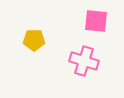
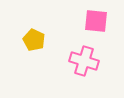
yellow pentagon: rotated 25 degrees clockwise
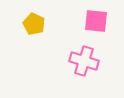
yellow pentagon: moved 16 px up
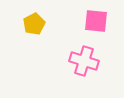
yellow pentagon: rotated 20 degrees clockwise
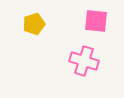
yellow pentagon: rotated 10 degrees clockwise
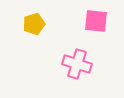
pink cross: moved 7 px left, 3 px down
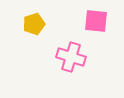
pink cross: moved 6 px left, 7 px up
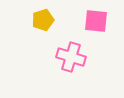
yellow pentagon: moved 9 px right, 4 px up
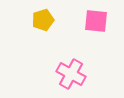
pink cross: moved 17 px down; rotated 12 degrees clockwise
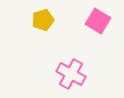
pink square: moved 2 px right; rotated 25 degrees clockwise
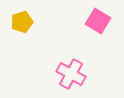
yellow pentagon: moved 21 px left, 2 px down
